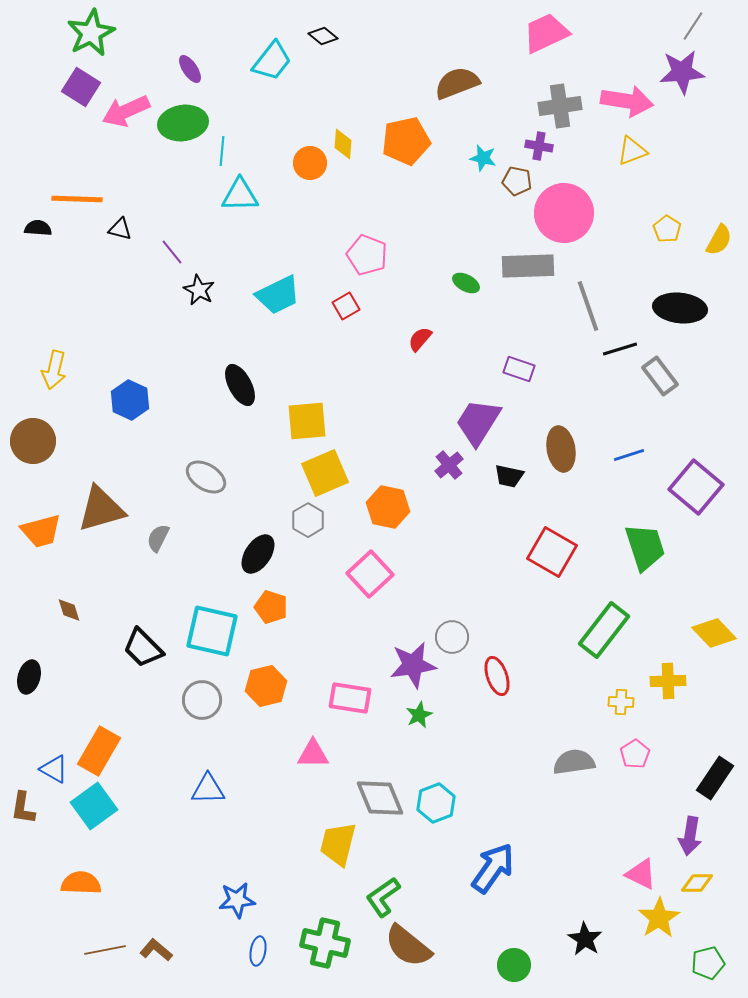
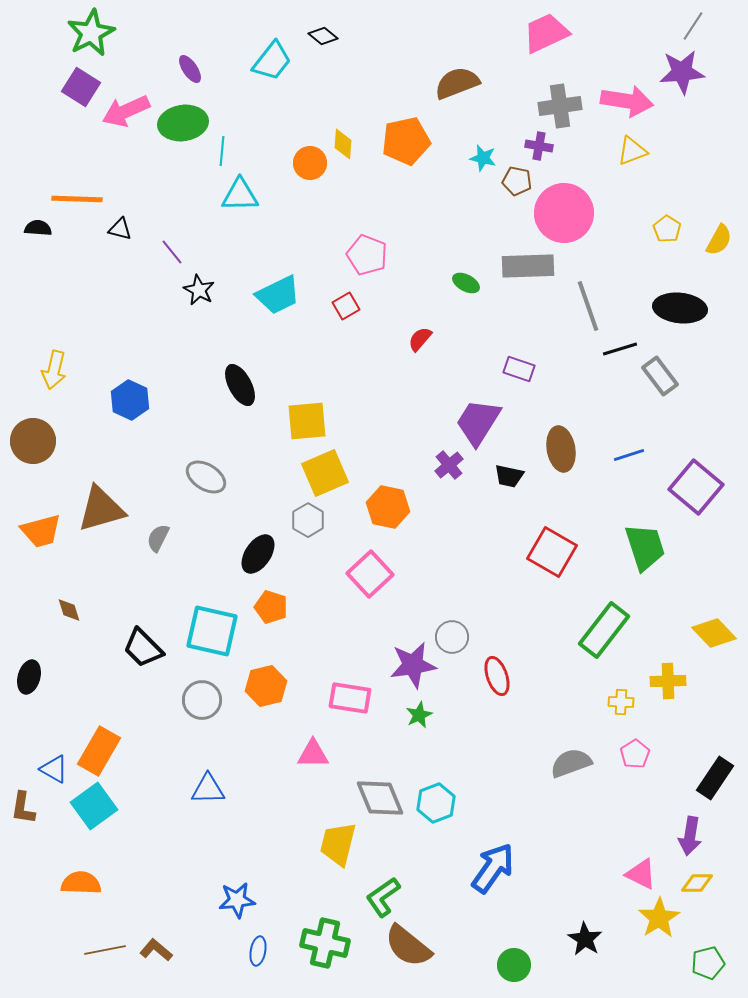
gray semicircle at (574, 762): moved 3 px left, 1 px down; rotated 12 degrees counterclockwise
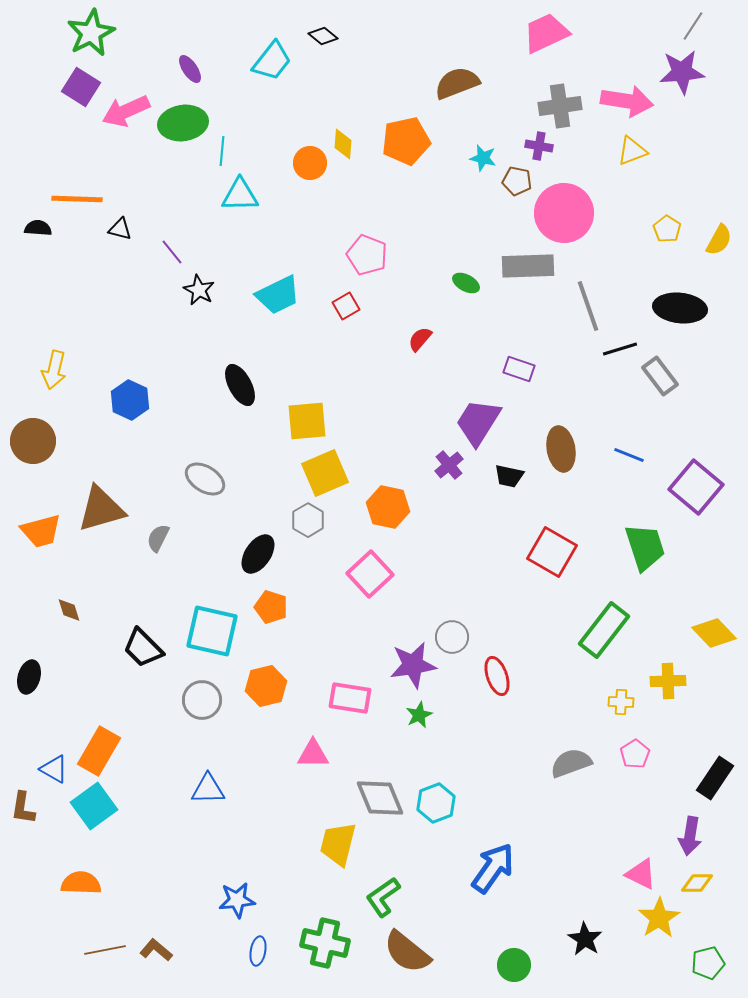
blue line at (629, 455): rotated 40 degrees clockwise
gray ellipse at (206, 477): moved 1 px left, 2 px down
brown semicircle at (408, 946): moved 1 px left, 6 px down
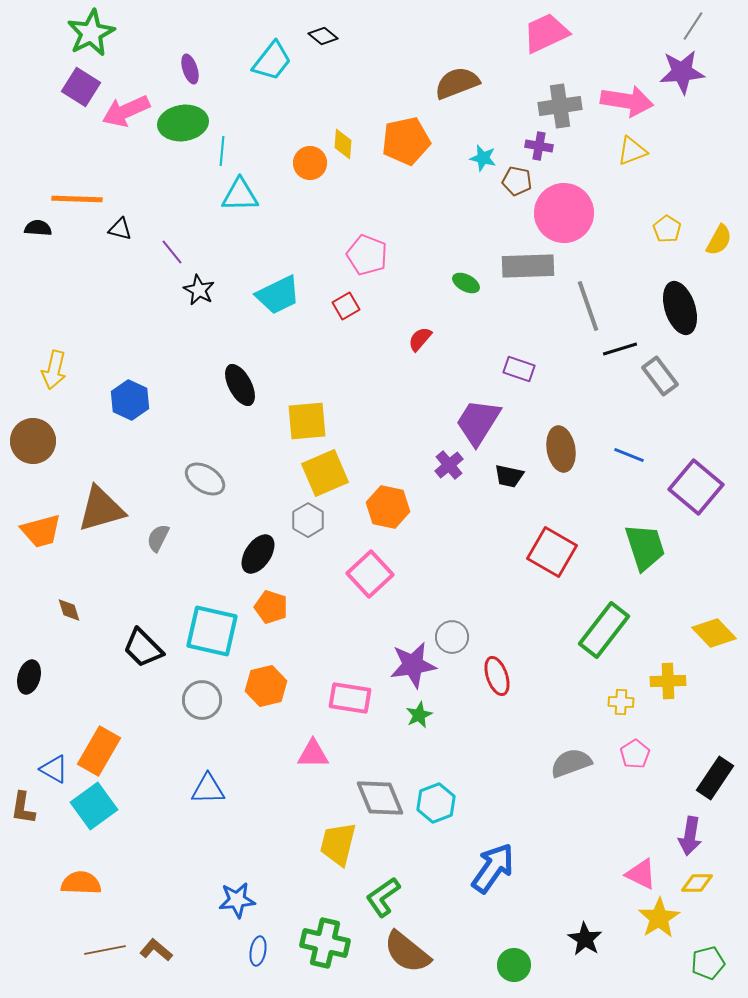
purple ellipse at (190, 69): rotated 16 degrees clockwise
black ellipse at (680, 308): rotated 66 degrees clockwise
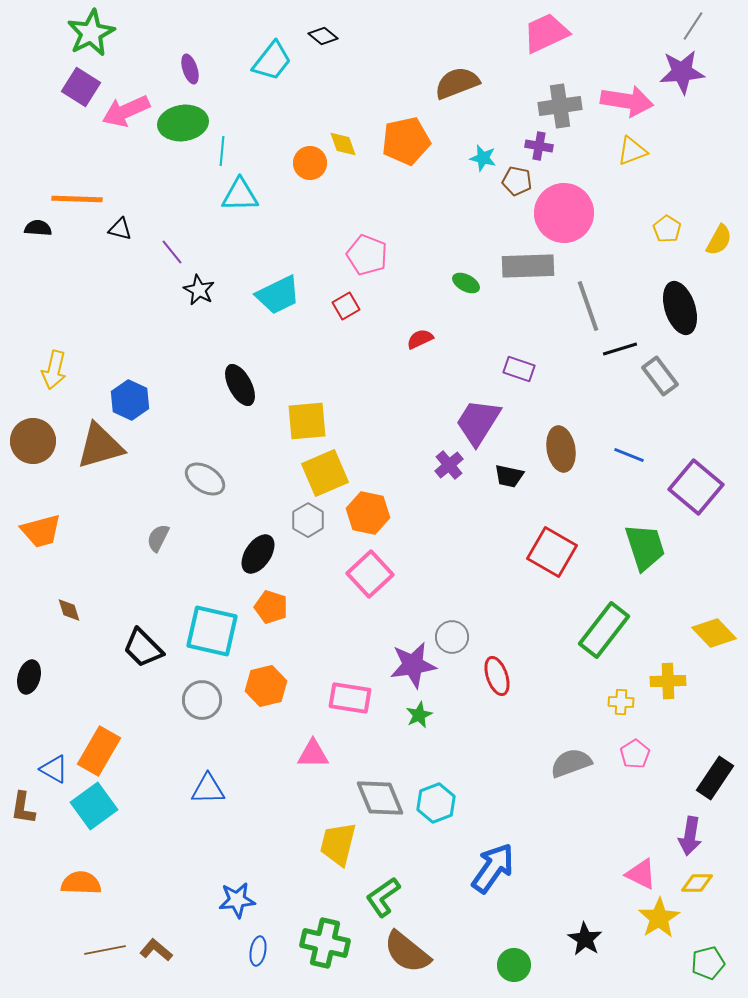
yellow diamond at (343, 144): rotated 24 degrees counterclockwise
red semicircle at (420, 339): rotated 24 degrees clockwise
orange hexagon at (388, 507): moved 20 px left, 6 px down
brown triangle at (101, 509): moved 1 px left, 63 px up
